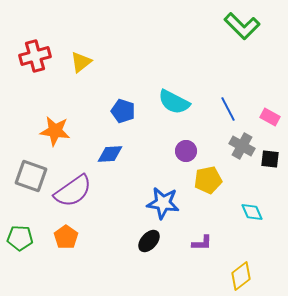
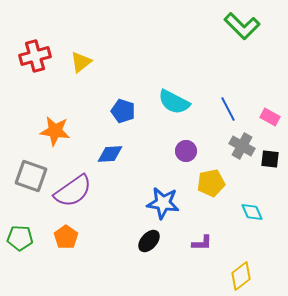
yellow pentagon: moved 3 px right, 3 px down
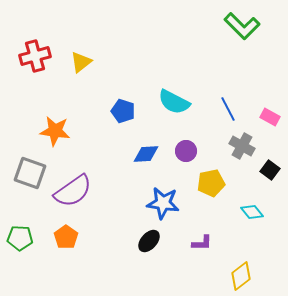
blue diamond: moved 36 px right
black square: moved 11 px down; rotated 30 degrees clockwise
gray square: moved 1 px left, 3 px up
cyan diamond: rotated 15 degrees counterclockwise
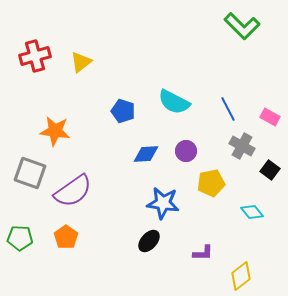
purple L-shape: moved 1 px right, 10 px down
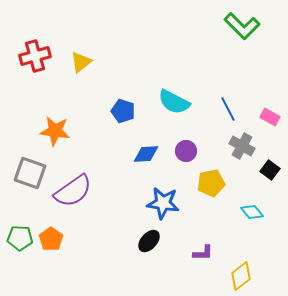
orange pentagon: moved 15 px left, 2 px down
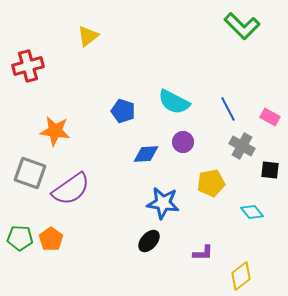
red cross: moved 7 px left, 10 px down
yellow triangle: moved 7 px right, 26 px up
purple circle: moved 3 px left, 9 px up
black square: rotated 30 degrees counterclockwise
purple semicircle: moved 2 px left, 2 px up
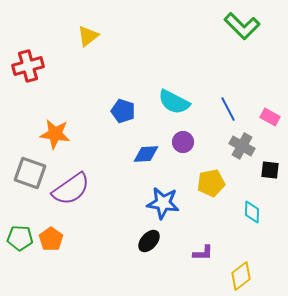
orange star: moved 3 px down
cyan diamond: rotated 40 degrees clockwise
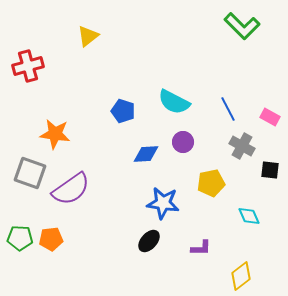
cyan diamond: moved 3 px left, 4 px down; rotated 25 degrees counterclockwise
orange pentagon: rotated 30 degrees clockwise
purple L-shape: moved 2 px left, 5 px up
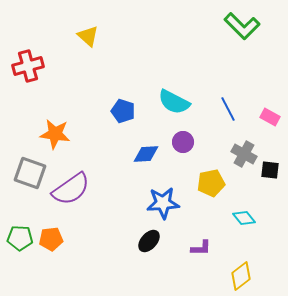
yellow triangle: rotated 40 degrees counterclockwise
gray cross: moved 2 px right, 8 px down
blue star: rotated 12 degrees counterclockwise
cyan diamond: moved 5 px left, 2 px down; rotated 15 degrees counterclockwise
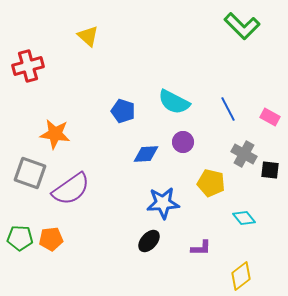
yellow pentagon: rotated 24 degrees clockwise
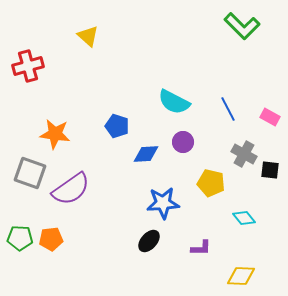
blue pentagon: moved 6 px left, 15 px down
yellow diamond: rotated 40 degrees clockwise
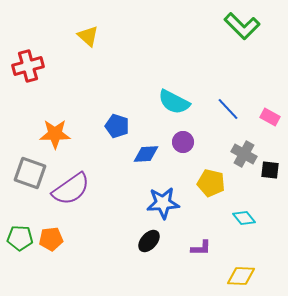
blue line: rotated 15 degrees counterclockwise
orange star: rotated 8 degrees counterclockwise
